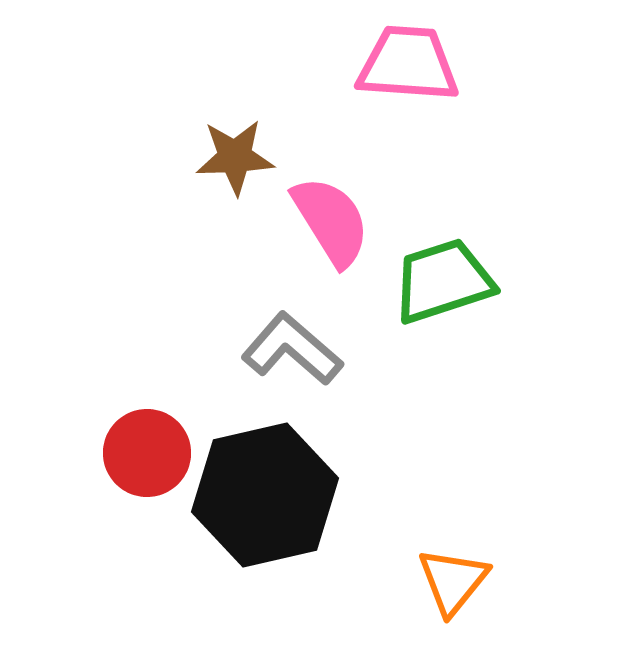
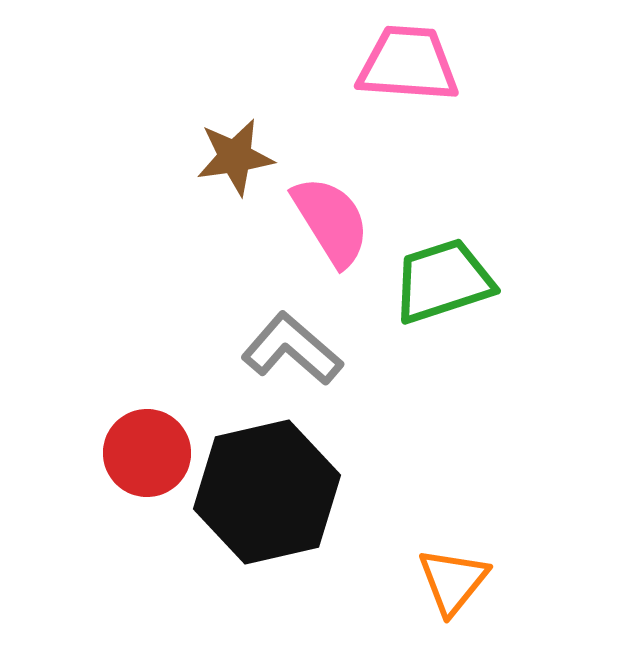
brown star: rotated 6 degrees counterclockwise
black hexagon: moved 2 px right, 3 px up
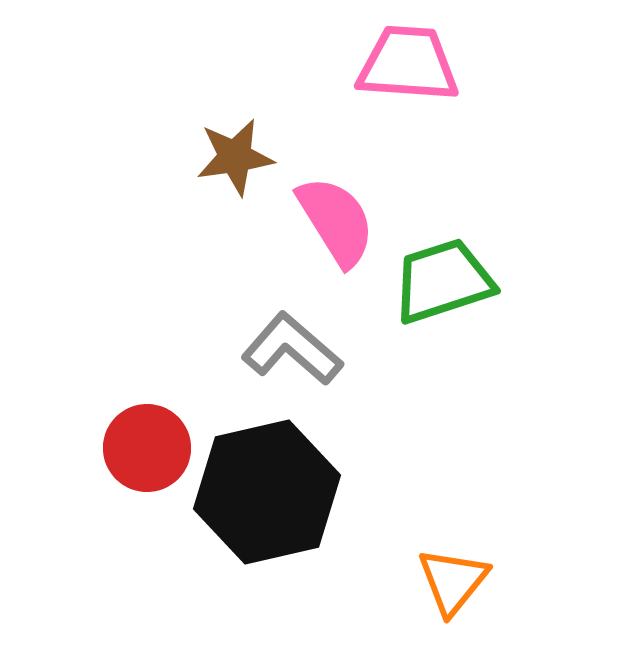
pink semicircle: moved 5 px right
red circle: moved 5 px up
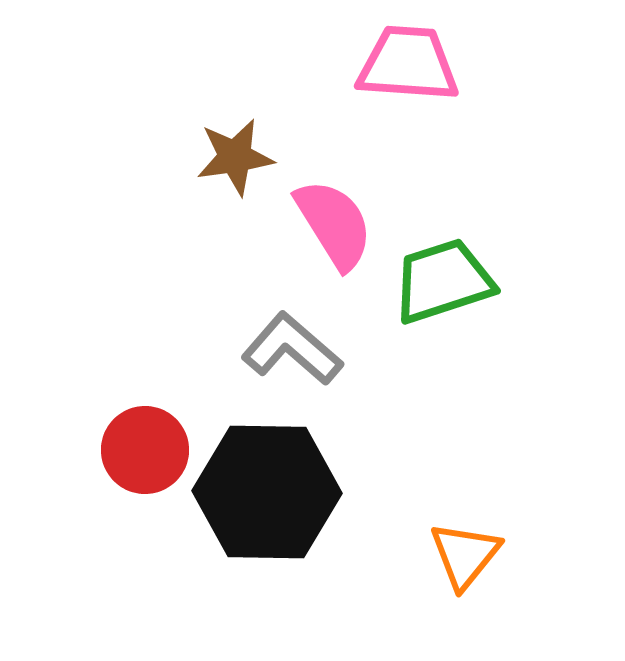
pink semicircle: moved 2 px left, 3 px down
red circle: moved 2 px left, 2 px down
black hexagon: rotated 14 degrees clockwise
orange triangle: moved 12 px right, 26 px up
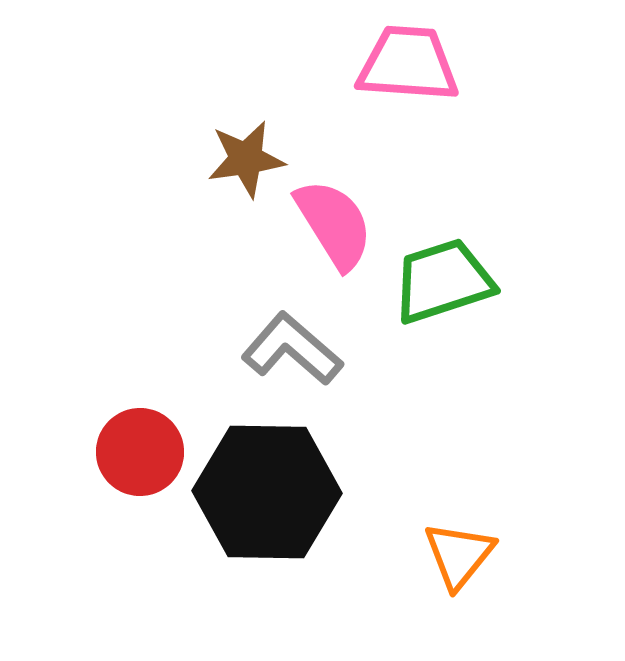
brown star: moved 11 px right, 2 px down
red circle: moved 5 px left, 2 px down
orange triangle: moved 6 px left
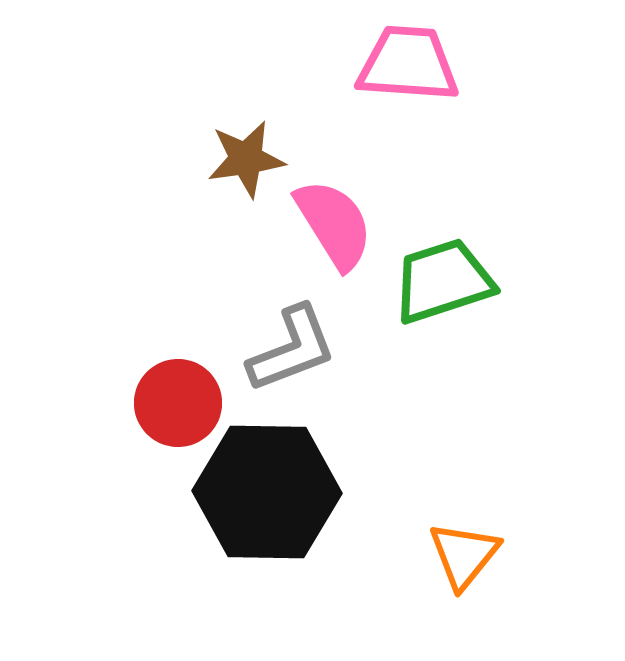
gray L-shape: rotated 118 degrees clockwise
red circle: moved 38 px right, 49 px up
orange triangle: moved 5 px right
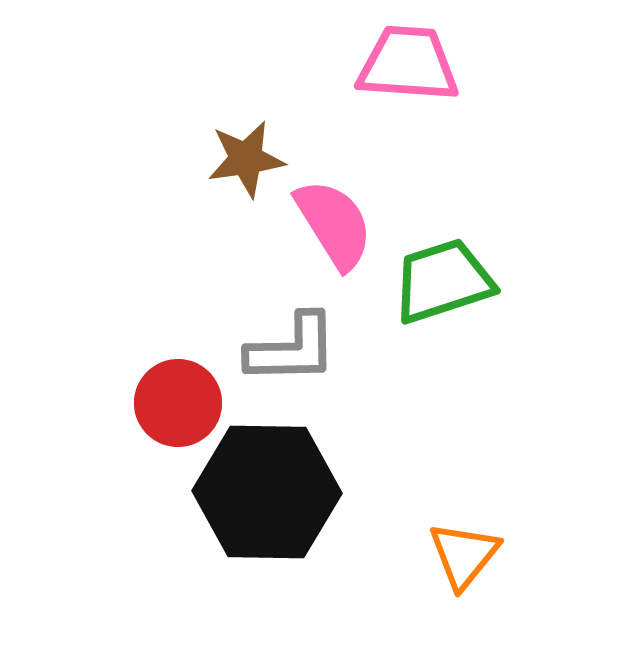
gray L-shape: rotated 20 degrees clockwise
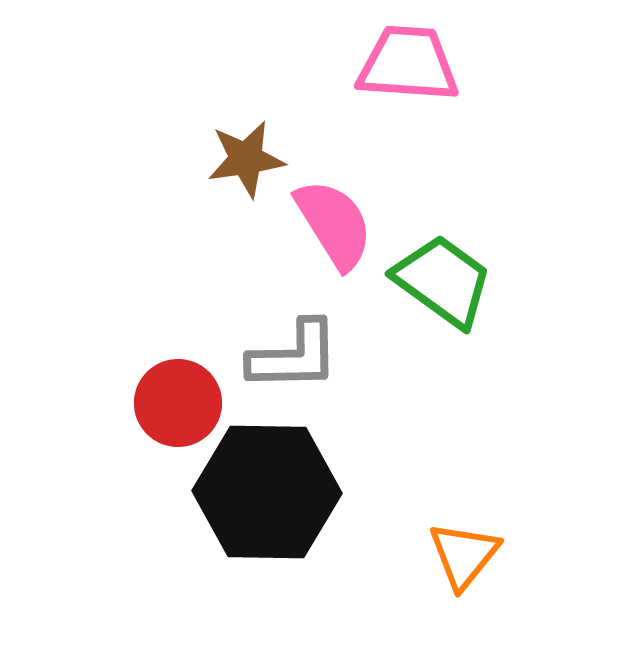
green trapezoid: rotated 54 degrees clockwise
gray L-shape: moved 2 px right, 7 px down
